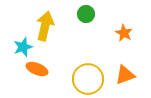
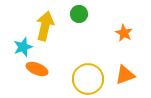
green circle: moved 7 px left
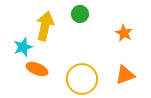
green circle: moved 1 px right
yellow circle: moved 6 px left
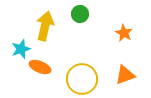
cyan star: moved 2 px left, 2 px down
orange ellipse: moved 3 px right, 2 px up
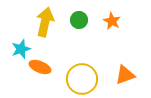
green circle: moved 1 px left, 6 px down
yellow arrow: moved 4 px up
orange star: moved 12 px left, 12 px up
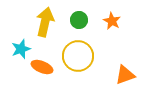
orange ellipse: moved 2 px right
yellow circle: moved 4 px left, 23 px up
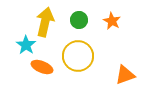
cyan star: moved 5 px right, 4 px up; rotated 18 degrees counterclockwise
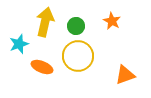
green circle: moved 3 px left, 6 px down
cyan star: moved 7 px left, 1 px up; rotated 18 degrees clockwise
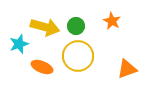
yellow arrow: moved 5 px down; rotated 92 degrees clockwise
orange triangle: moved 2 px right, 6 px up
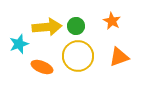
yellow arrow: moved 2 px right; rotated 20 degrees counterclockwise
orange triangle: moved 8 px left, 12 px up
